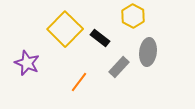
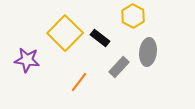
yellow square: moved 4 px down
purple star: moved 3 px up; rotated 15 degrees counterclockwise
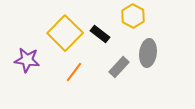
black rectangle: moved 4 px up
gray ellipse: moved 1 px down
orange line: moved 5 px left, 10 px up
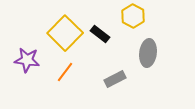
gray rectangle: moved 4 px left, 12 px down; rotated 20 degrees clockwise
orange line: moved 9 px left
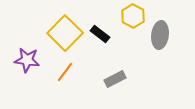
gray ellipse: moved 12 px right, 18 px up
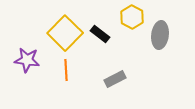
yellow hexagon: moved 1 px left, 1 px down
orange line: moved 1 px right, 2 px up; rotated 40 degrees counterclockwise
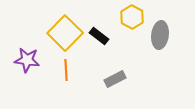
black rectangle: moved 1 px left, 2 px down
